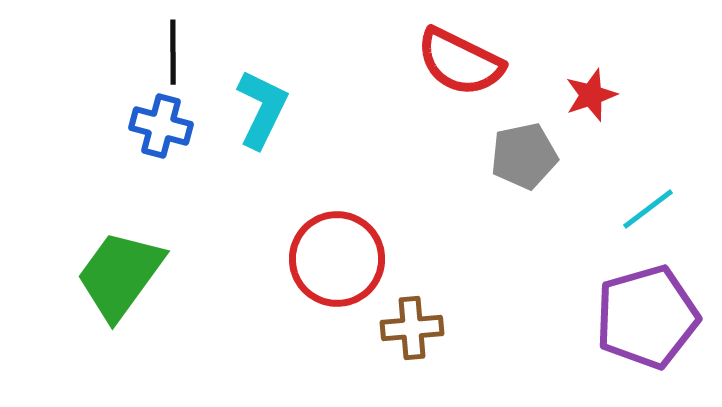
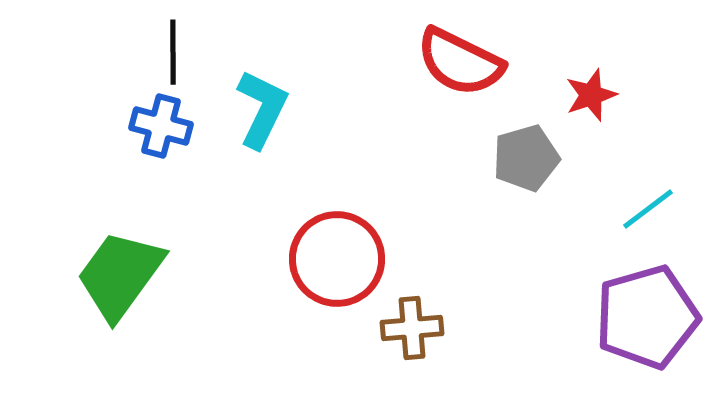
gray pentagon: moved 2 px right, 2 px down; rotated 4 degrees counterclockwise
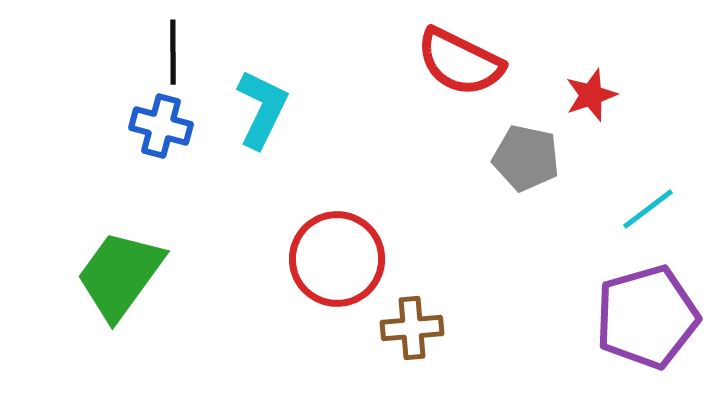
gray pentagon: rotated 28 degrees clockwise
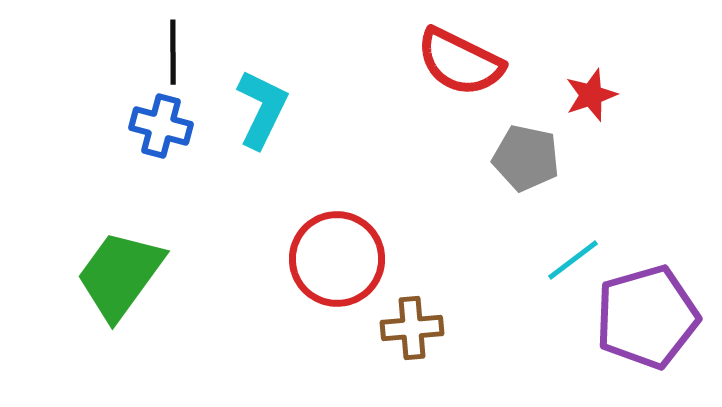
cyan line: moved 75 px left, 51 px down
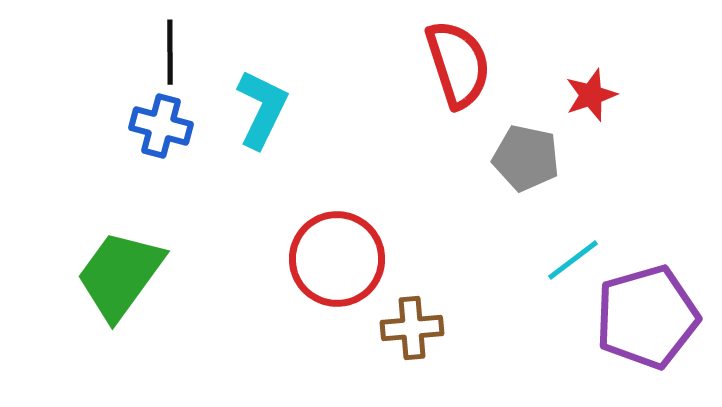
black line: moved 3 px left
red semicircle: moved 2 px left, 2 px down; rotated 134 degrees counterclockwise
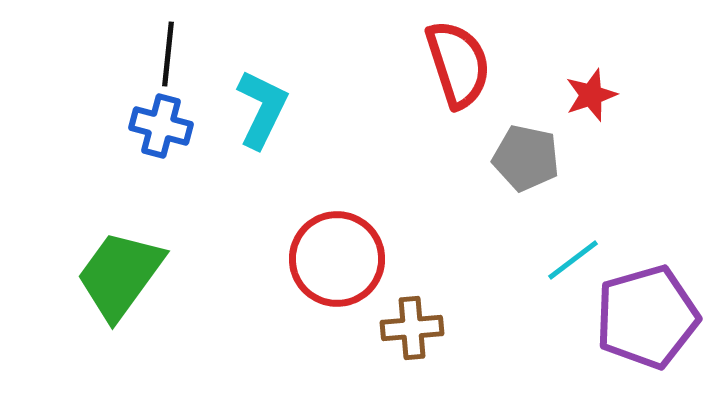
black line: moved 2 px left, 2 px down; rotated 6 degrees clockwise
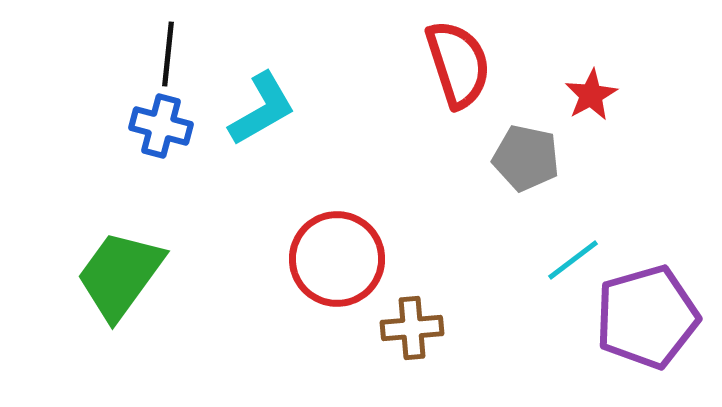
red star: rotated 10 degrees counterclockwise
cyan L-shape: rotated 34 degrees clockwise
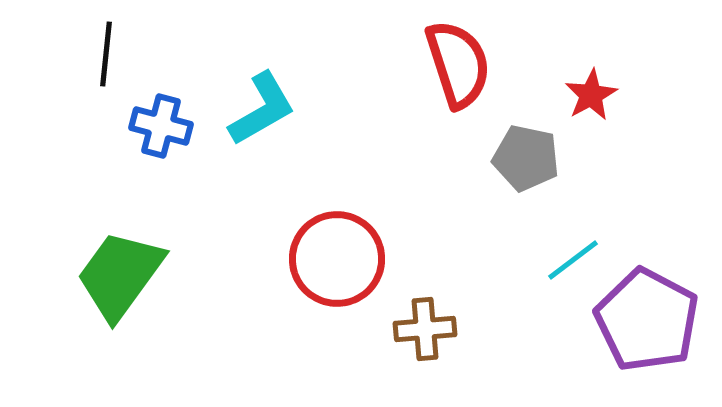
black line: moved 62 px left
purple pentagon: moved 3 px down; rotated 28 degrees counterclockwise
brown cross: moved 13 px right, 1 px down
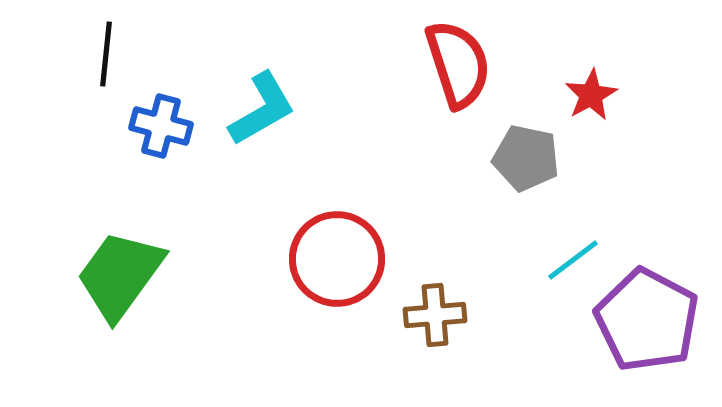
brown cross: moved 10 px right, 14 px up
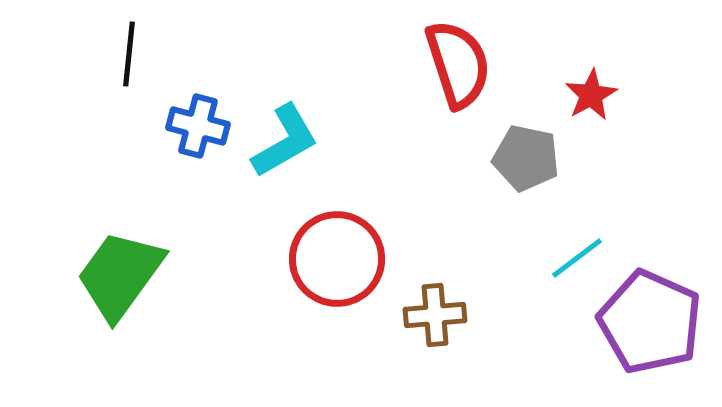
black line: moved 23 px right
cyan L-shape: moved 23 px right, 32 px down
blue cross: moved 37 px right
cyan line: moved 4 px right, 2 px up
purple pentagon: moved 3 px right, 2 px down; rotated 4 degrees counterclockwise
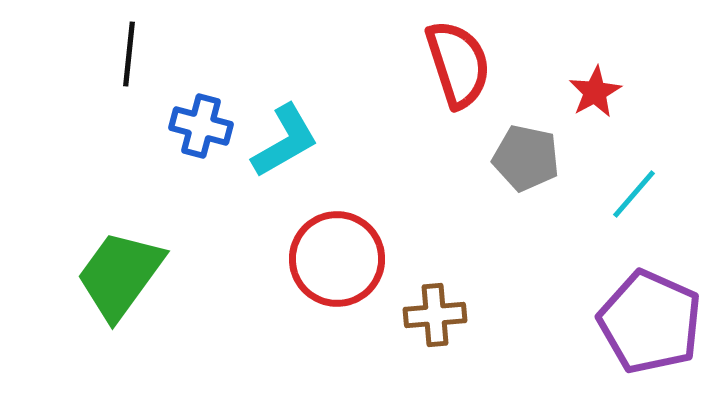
red star: moved 4 px right, 3 px up
blue cross: moved 3 px right
cyan line: moved 57 px right, 64 px up; rotated 12 degrees counterclockwise
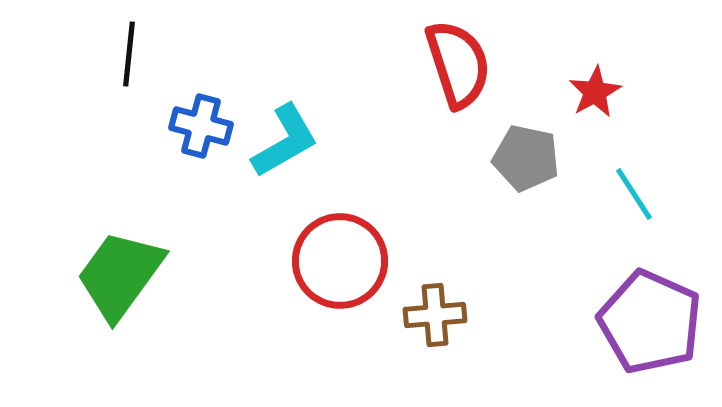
cyan line: rotated 74 degrees counterclockwise
red circle: moved 3 px right, 2 px down
